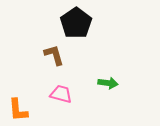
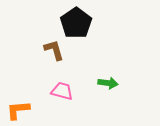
brown L-shape: moved 5 px up
pink trapezoid: moved 1 px right, 3 px up
orange L-shape: rotated 90 degrees clockwise
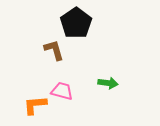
orange L-shape: moved 17 px right, 5 px up
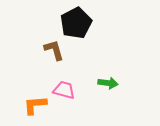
black pentagon: rotated 8 degrees clockwise
pink trapezoid: moved 2 px right, 1 px up
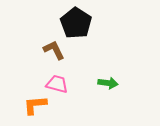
black pentagon: rotated 12 degrees counterclockwise
brown L-shape: rotated 10 degrees counterclockwise
pink trapezoid: moved 7 px left, 6 px up
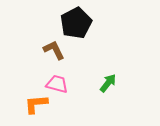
black pentagon: rotated 12 degrees clockwise
green arrow: rotated 60 degrees counterclockwise
orange L-shape: moved 1 px right, 1 px up
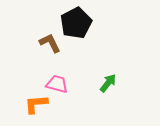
brown L-shape: moved 4 px left, 7 px up
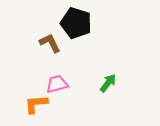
black pentagon: rotated 28 degrees counterclockwise
pink trapezoid: rotated 30 degrees counterclockwise
